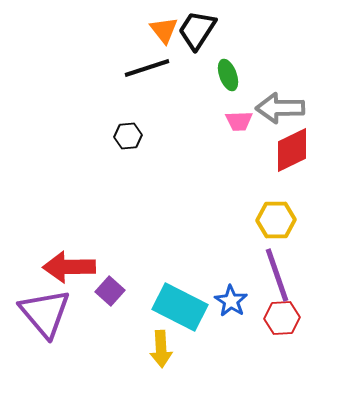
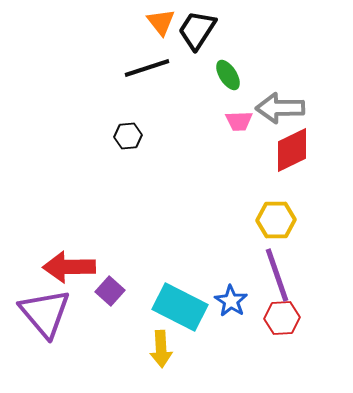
orange triangle: moved 3 px left, 8 px up
green ellipse: rotated 12 degrees counterclockwise
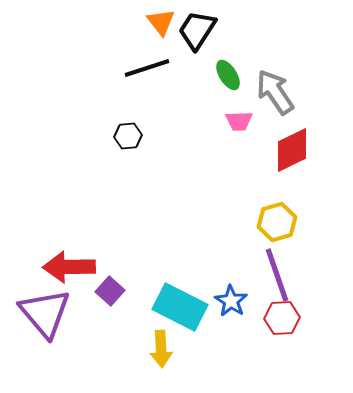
gray arrow: moved 5 px left, 16 px up; rotated 57 degrees clockwise
yellow hexagon: moved 1 px right, 2 px down; rotated 15 degrees counterclockwise
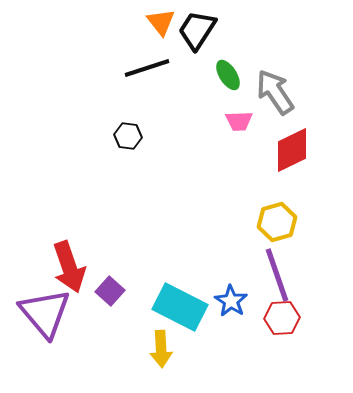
black hexagon: rotated 12 degrees clockwise
red arrow: rotated 108 degrees counterclockwise
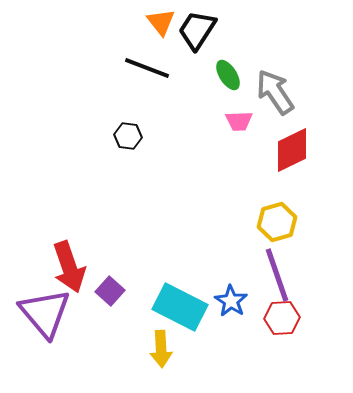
black line: rotated 39 degrees clockwise
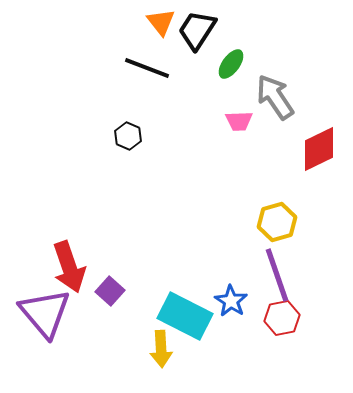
green ellipse: moved 3 px right, 11 px up; rotated 68 degrees clockwise
gray arrow: moved 5 px down
black hexagon: rotated 16 degrees clockwise
red diamond: moved 27 px right, 1 px up
cyan rectangle: moved 5 px right, 9 px down
red hexagon: rotated 8 degrees counterclockwise
